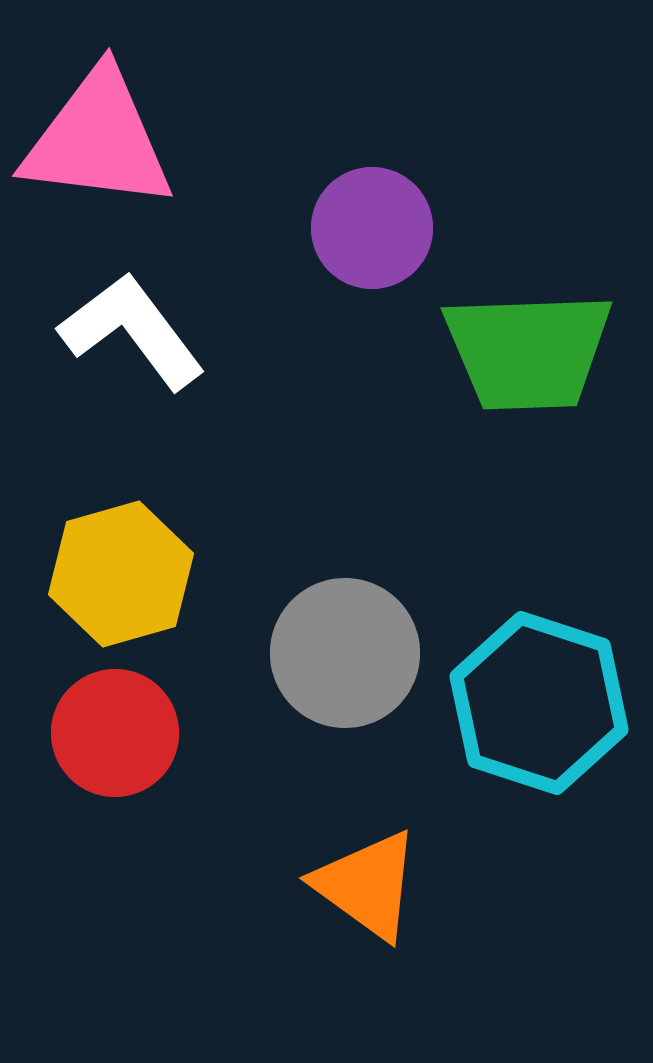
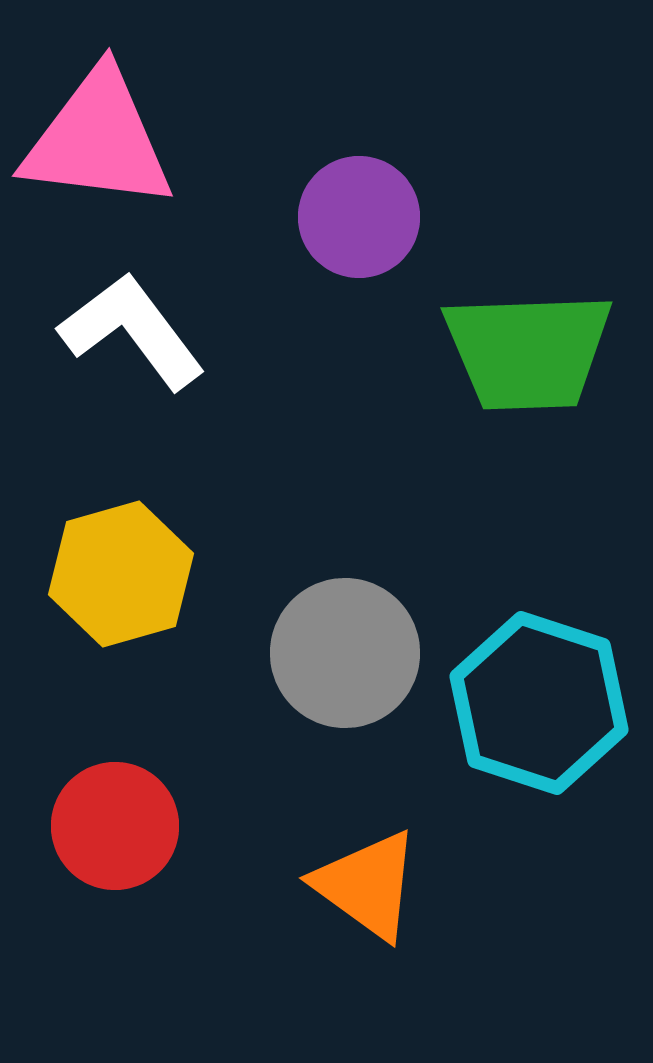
purple circle: moved 13 px left, 11 px up
red circle: moved 93 px down
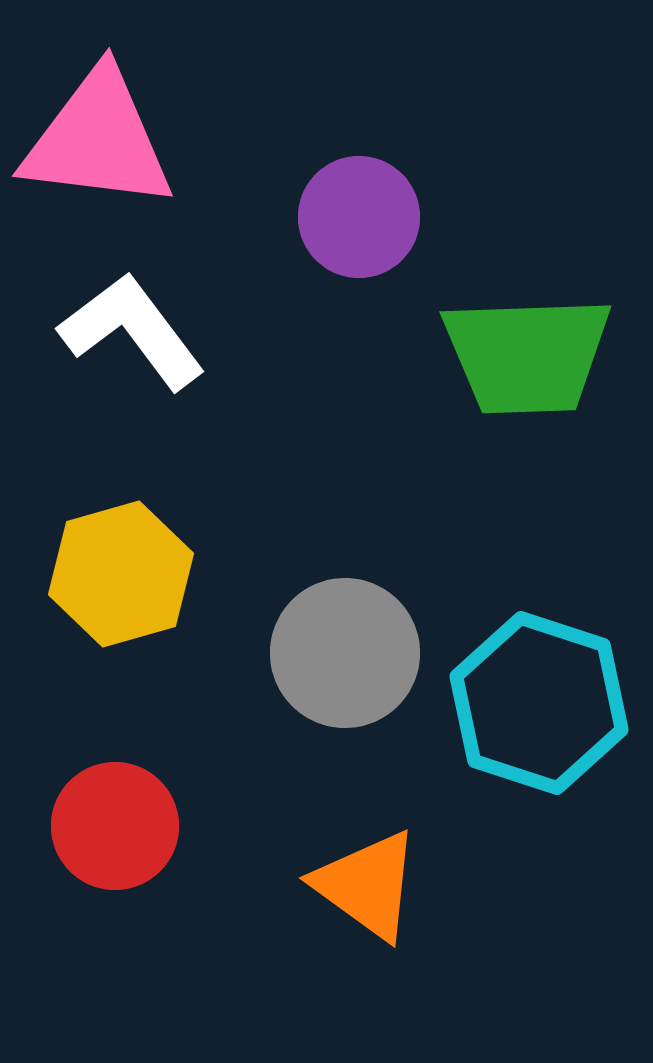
green trapezoid: moved 1 px left, 4 px down
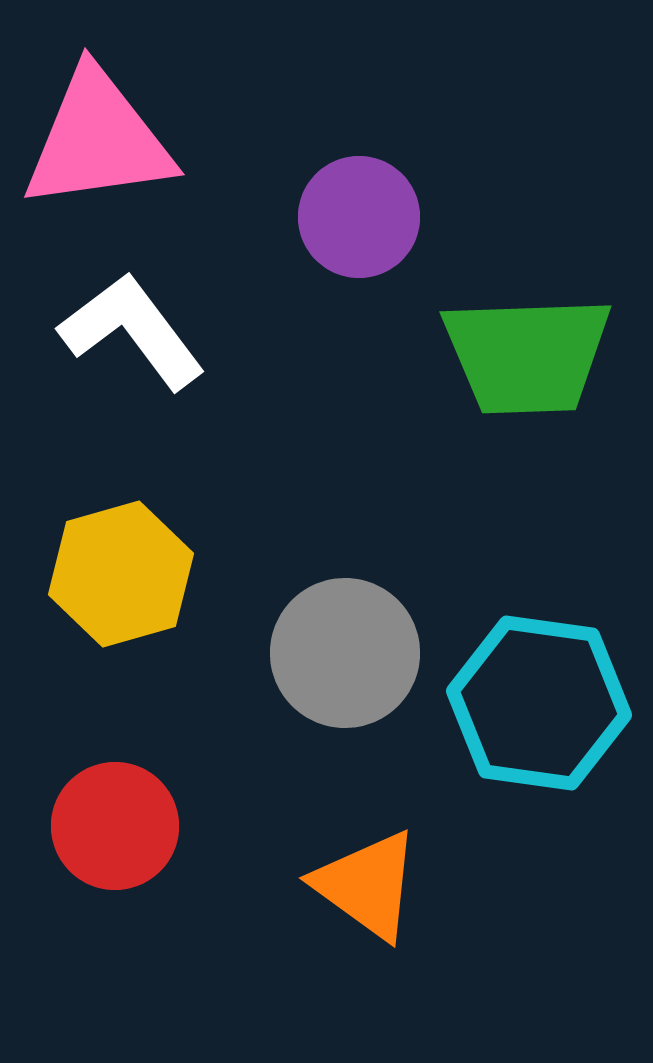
pink triangle: rotated 15 degrees counterclockwise
cyan hexagon: rotated 10 degrees counterclockwise
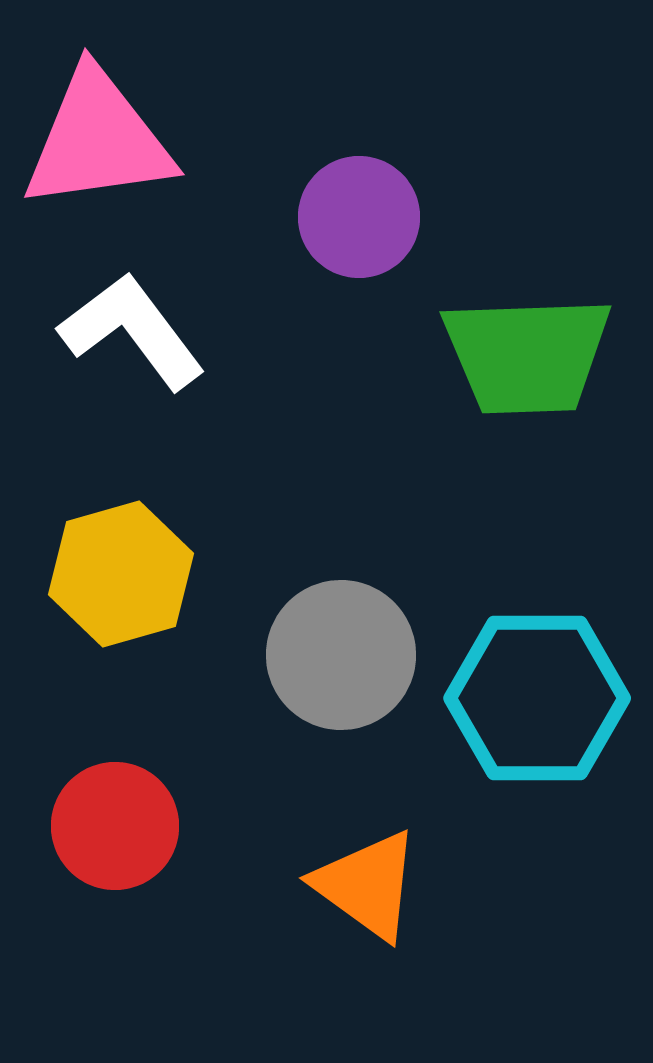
gray circle: moved 4 px left, 2 px down
cyan hexagon: moved 2 px left, 5 px up; rotated 8 degrees counterclockwise
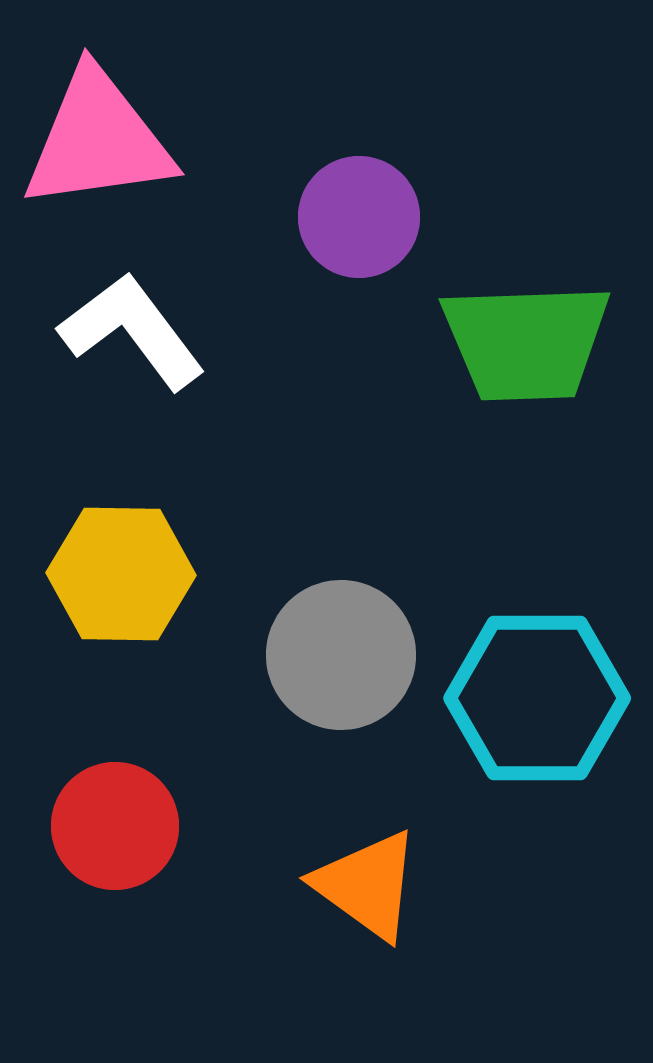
green trapezoid: moved 1 px left, 13 px up
yellow hexagon: rotated 17 degrees clockwise
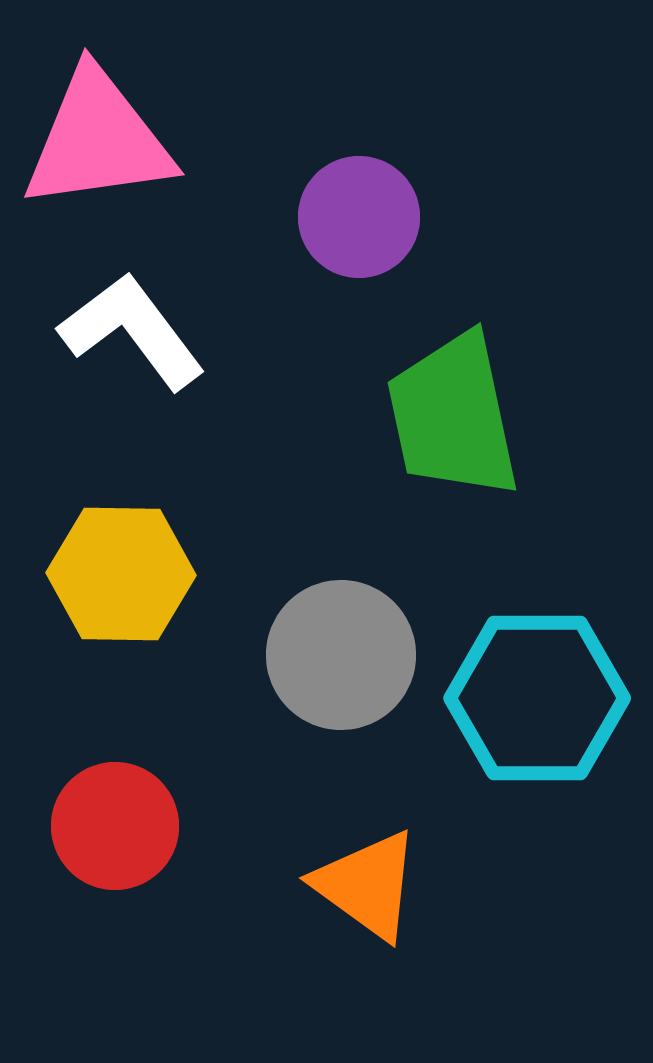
green trapezoid: moved 73 px left, 74 px down; rotated 80 degrees clockwise
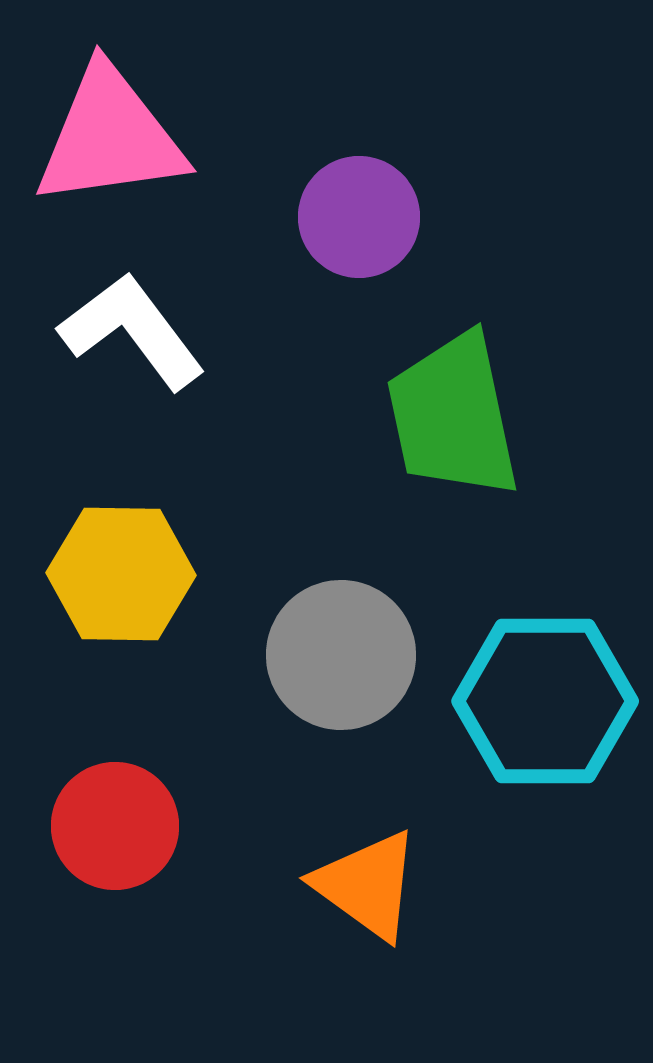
pink triangle: moved 12 px right, 3 px up
cyan hexagon: moved 8 px right, 3 px down
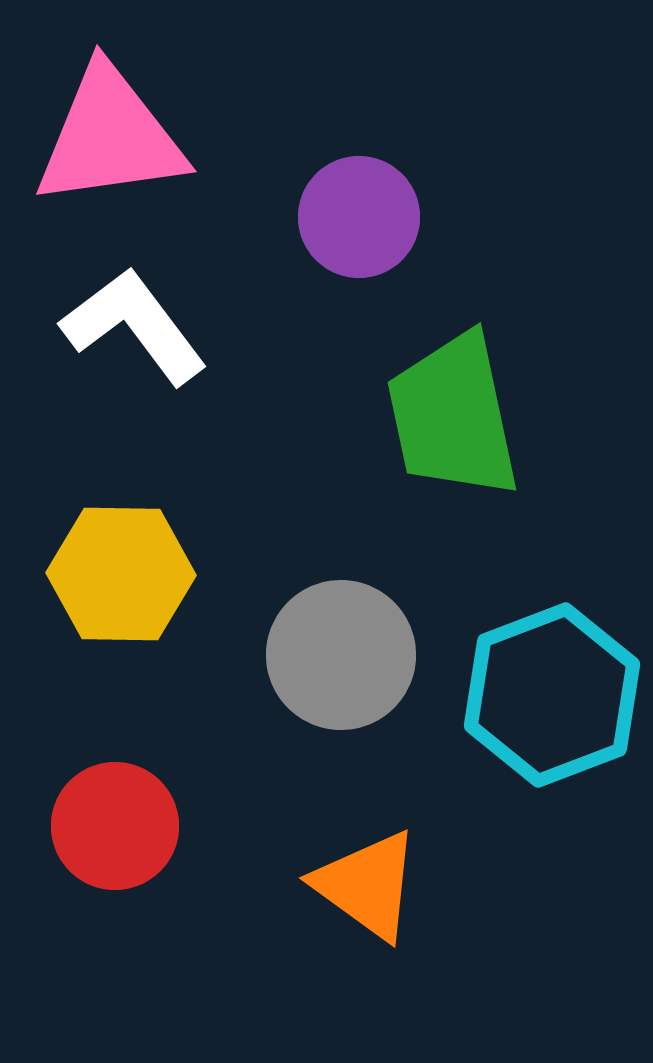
white L-shape: moved 2 px right, 5 px up
cyan hexagon: moved 7 px right, 6 px up; rotated 21 degrees counterclockwise
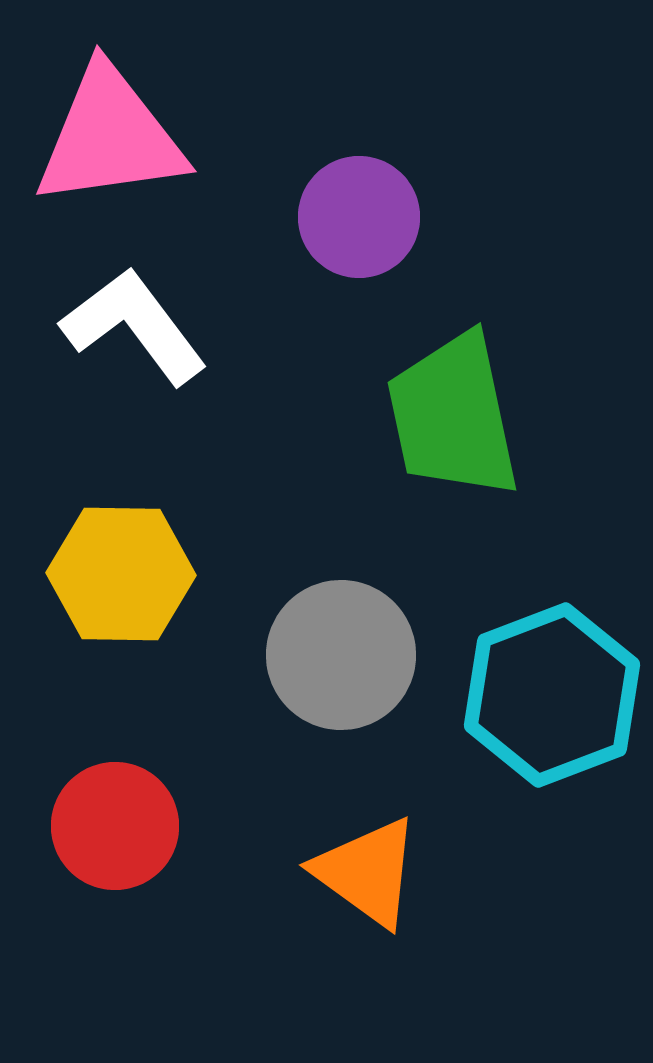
orange triangle: moved 13 px up
